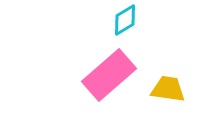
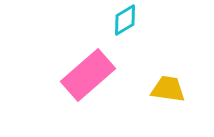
pink rectangle: moved 21 px left
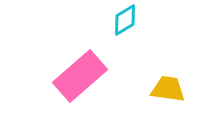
pink rectangle: moved 8 px left, 1 px down
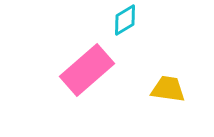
pink rectangle: moved 7 px right, 6 px up
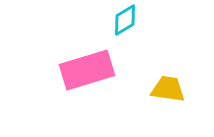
pink rectangle: rotated 24 degrees clockwise
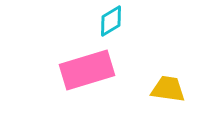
cyan diamond: moved 14 px left, 1 px down
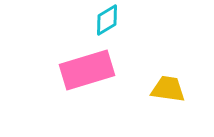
cyan diamond: moved 4 px left, 1 px up
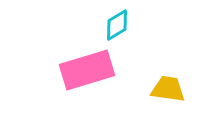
cyan diamond: moved 10 px right, 5 px down
